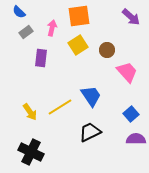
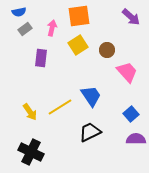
blue semicircle: rotated 56 degrees counterclockwise
gray rectangle: moved 1 px left, 3 px up
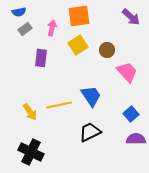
yellow line: moved 1 px left, 2 px up; rotated 20 degrees clockwise
